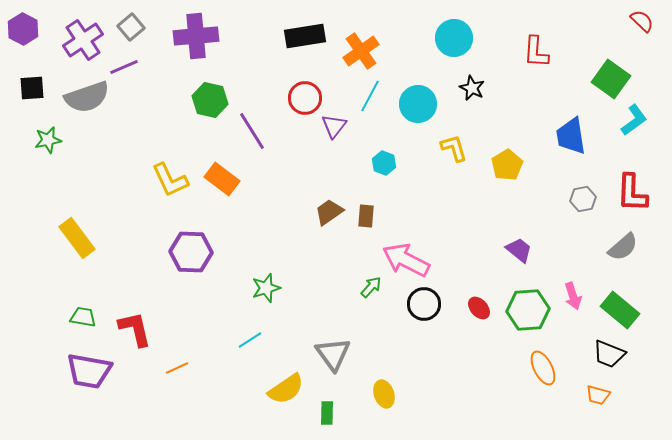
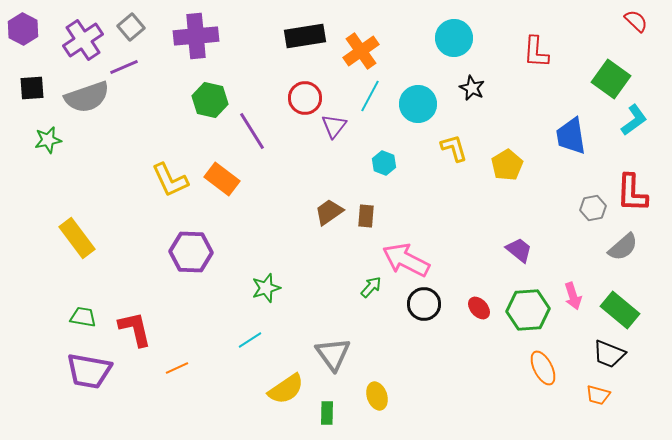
red semicircle at (642, 21): moved 6 px left
gray hexagon at (583, 199): moved 10 px right, 9 px down
yellow ellipse at (384, 394): moved 7 px left, 2 px down
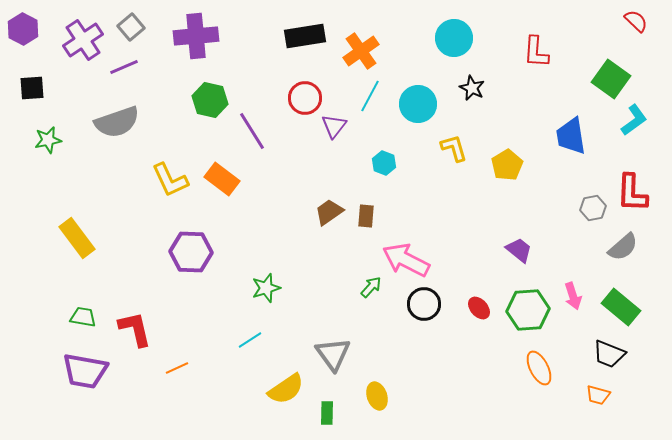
gray semicircle at (87, 97): moved 30 px right, 25 px down
green rectangle at (620, 310): moved 1 px right, 3 px up
orange ellipse at (543, 368): moved 4 px left
purple trapezoid at (89, 371): moved 4 px left
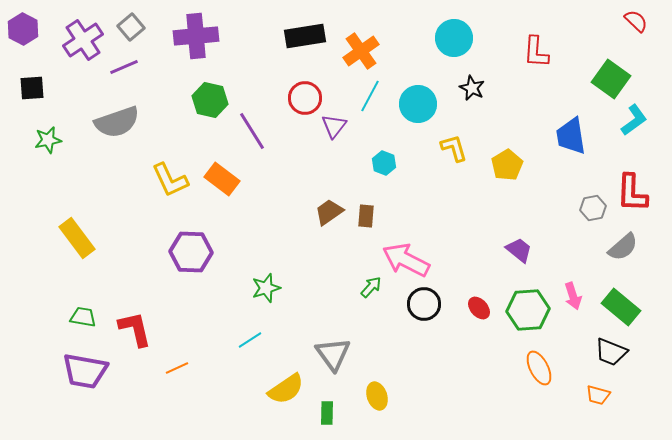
black trapezoid at (609, 354): moved 2 px right, 2 px up
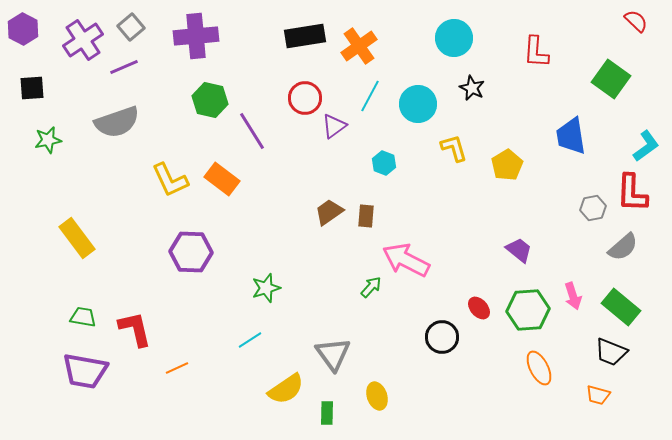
orange cross at (361, 51): moved 2 px left, 5 px up
cyan L-shape at (634, 120): moved 12 px right, 26 px down
purple triangle at (334, 126): rotated 16 degrees clockwise
black circle at (424, 304): moved 18 px right, 33 px down
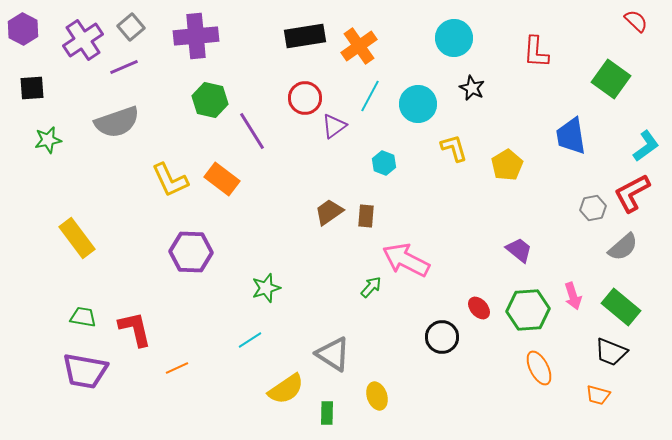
red L-shape at (632, 193): rotated 60 degrees clockwise
gray triangle at (333, 354): rotated 21 degrees counterclockwise
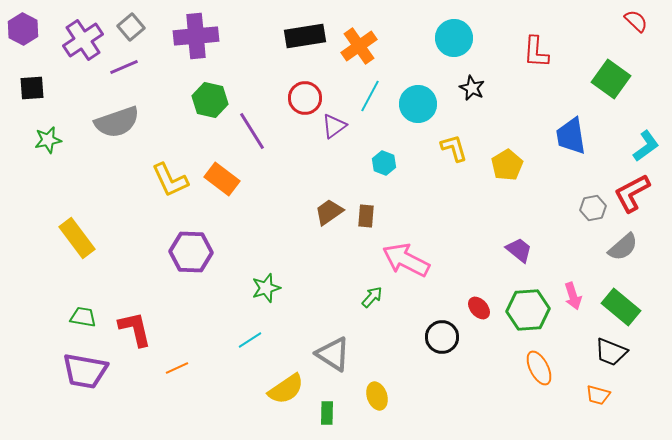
green arrow at (371, 287): moved 1 px right, 10 px down
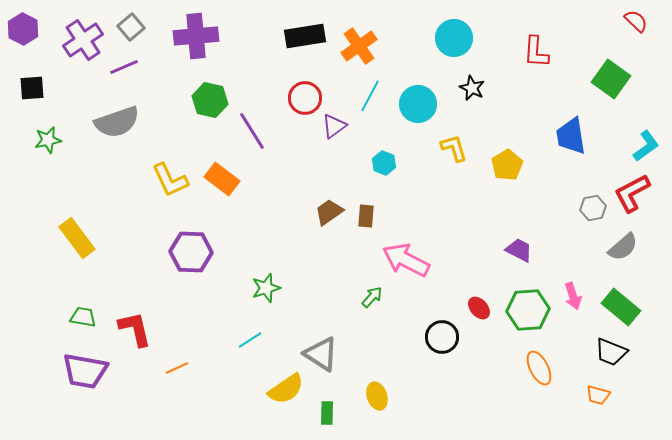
purple trapezoid at (519, 250): rotated 12 degrees counterclockwise
gray triangle at (333, 354): moved 12 px left
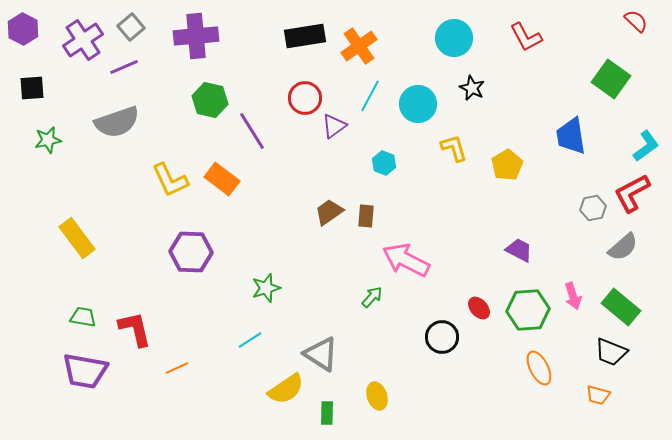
red L-shape at (536, 52): moved 10 px left, 15 px up; rotated 32 degrees counterclockwise
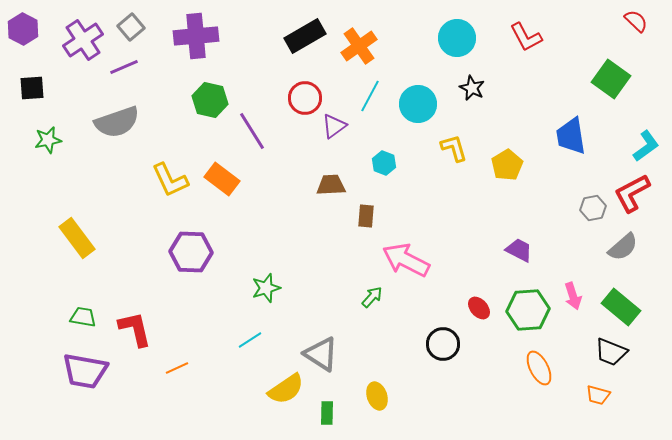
black rectangle at (305, 36): rotated 21 degrees counterclockwise
cyan circle at (454, 38): moved 3 px right
brown trapezoid at (329, 212): moved 2 px right, 27 px up; rotated 32 degrees clockwise
black circle at (442, 337): moved 1 px right, 7 px down
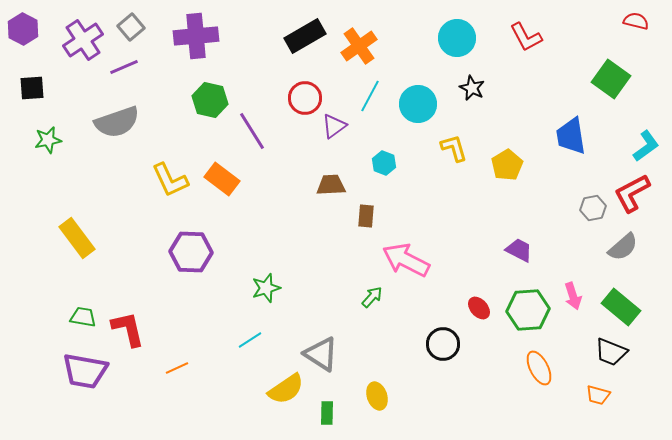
red semicircle at (636, 21): rotated 30 degrees counterclockwise
red L-shape at (135, 329): moved 7 px left
